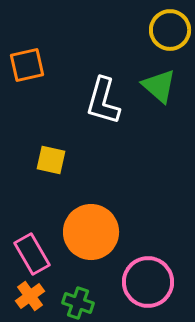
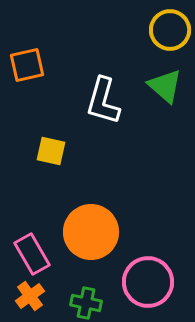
green triangle: moved 6 px right
yellow square: moved 9 px up
green cross: moved 8 px right; rotated 8 degrees counterclockwise
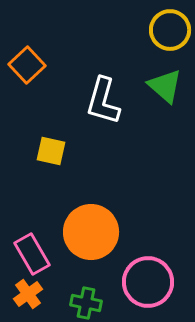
orange square: rotated 30 degrees counterclockwise
orange cross: moved 2 px left, 2 px up
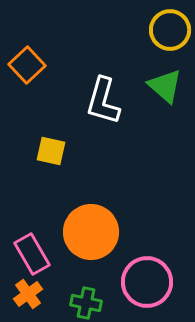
pink circle: moved 1 px left
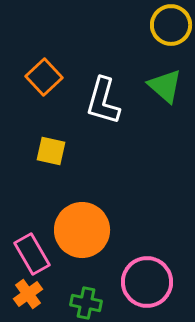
yellow circle: moved 1 px right, 5 px up
orange square: moved 17 px right, 12 px down
orange circle: moved 9 px left, 2 px up
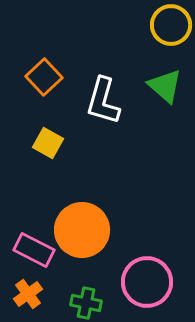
yellow square: moved 3 px left, 8 px up; rotated 16 degrees clockwise
pink rectangle: moved 2 px right, 4 px up; rotated 33 degrees counterclockwise
